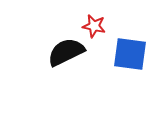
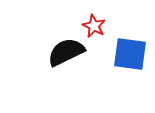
red star: rotated 15 degrees clockwise
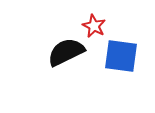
blue square: moved 9 px left, 2 px down
